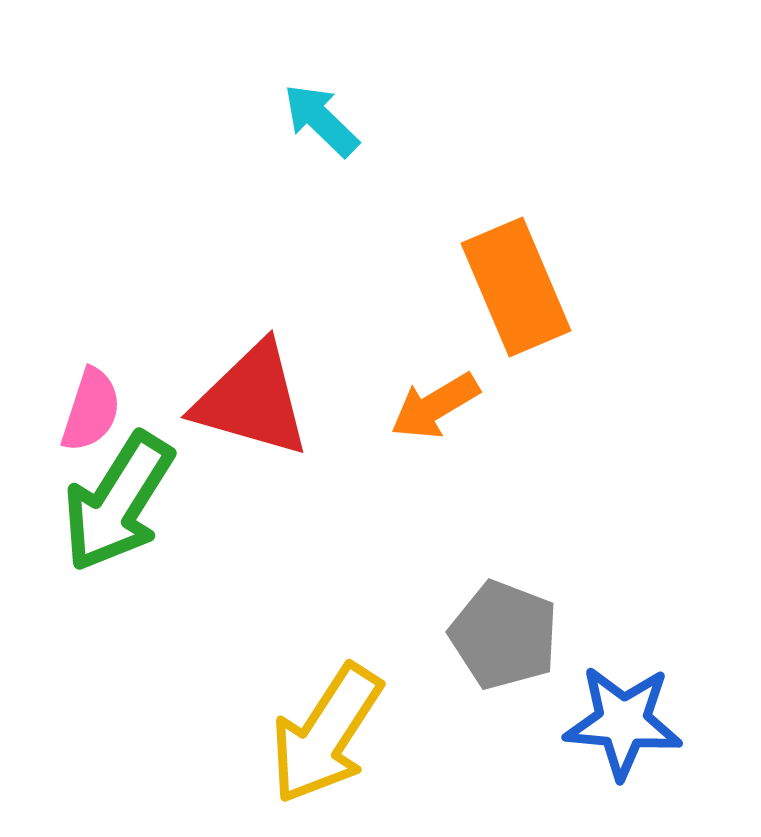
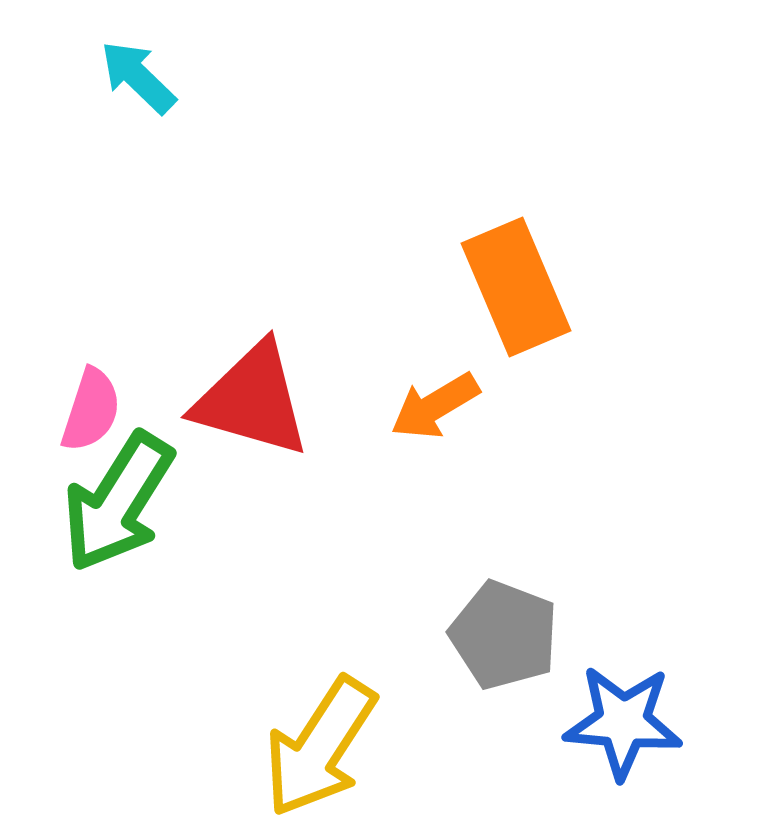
cyan arrow: moved 183 px left, 43 px up
yellow arrow: moved 6 px left, 13 px down
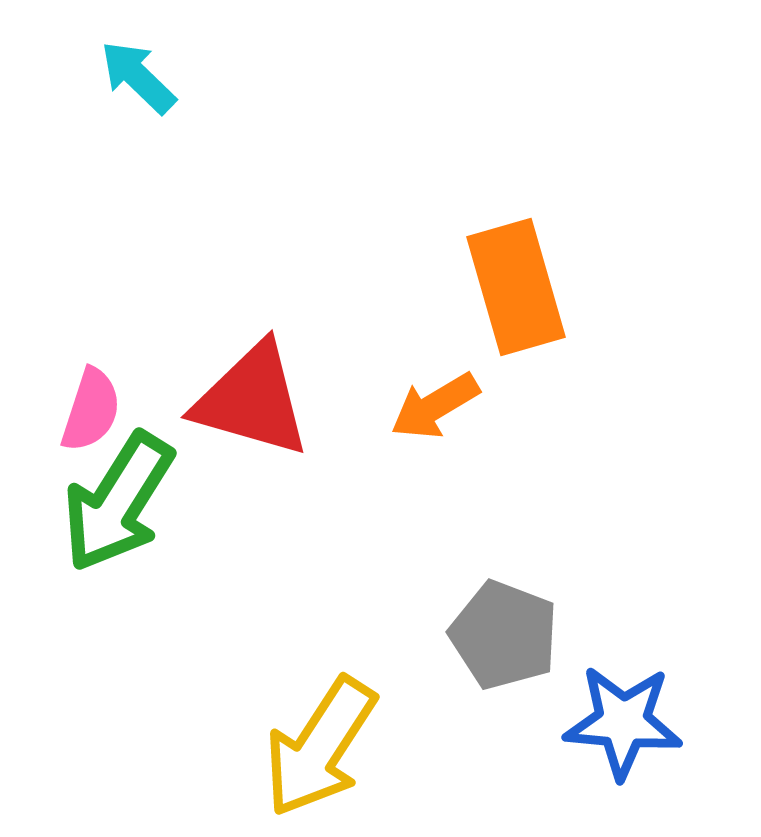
orange rectangle: rotated 7 degrees clockwise
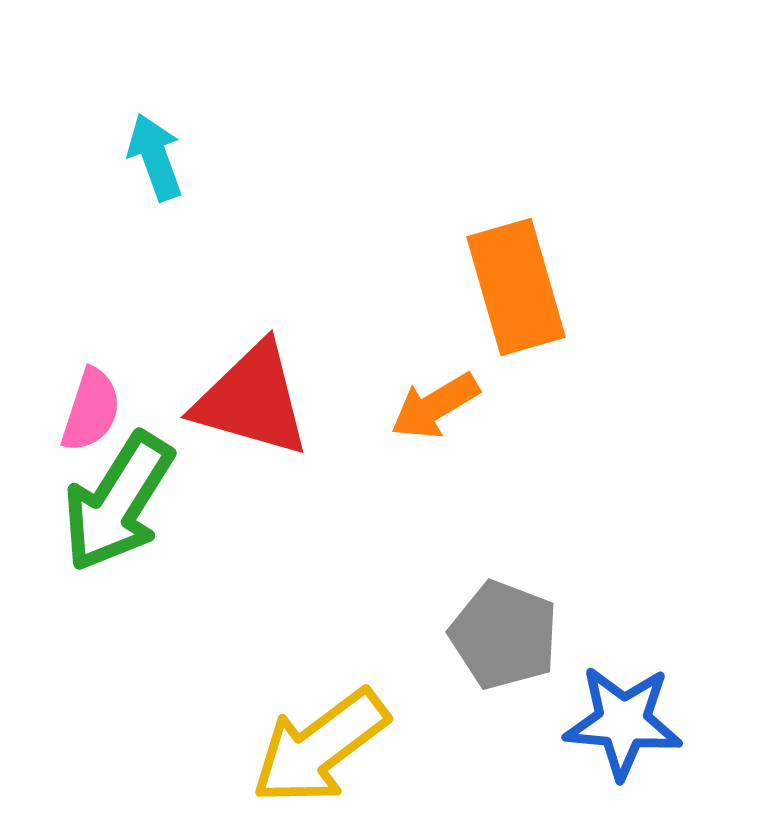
cyan arrow: moved 17 px right, 80 px down; rotated 26 degrees clockwise
yellow arrow: rotated 20 degrees clockwise
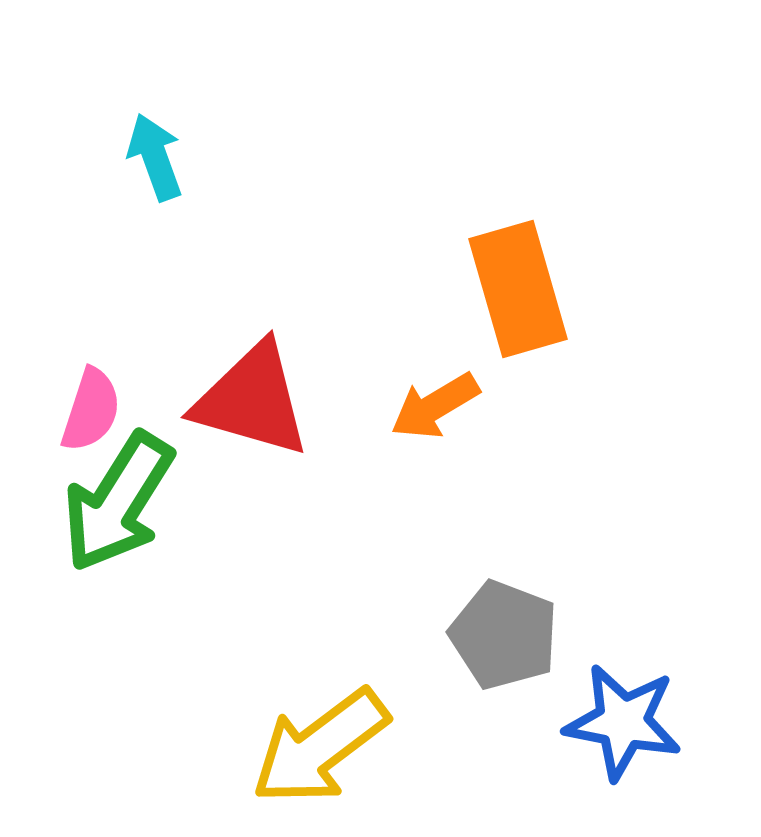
orange rectangle: moved 2 px right, 2 px down
blue star: rotated 6 degrees clockwise
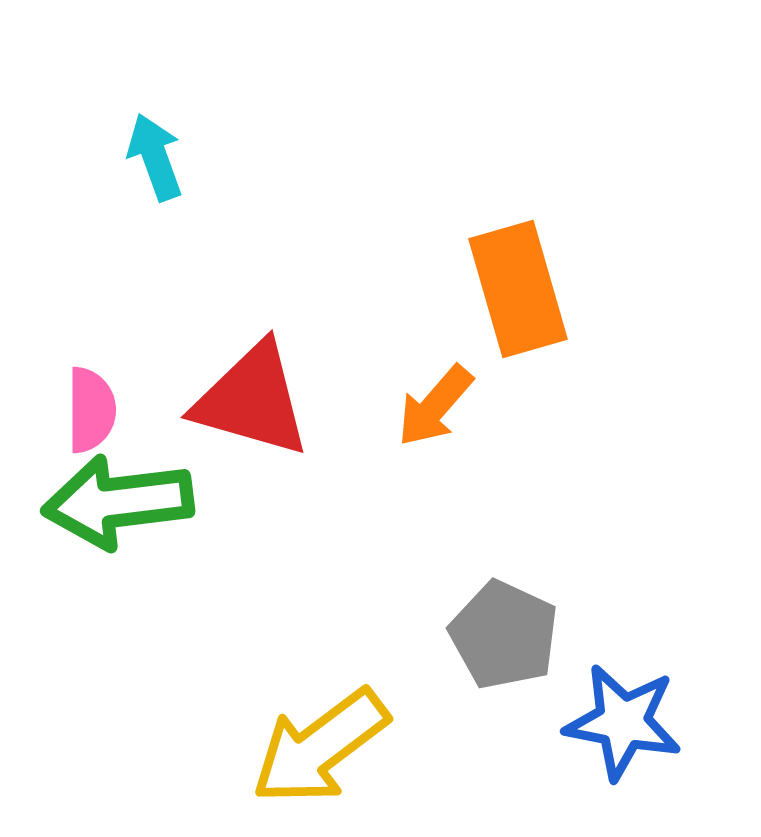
orange arrow: rotated 18 degrees counterclockwise
pink semicircle: rotated 18 degrees counterclockwise
green arrow: rotated 51 degrees clockwise
gray pentagon: rotated 4 degrees clockwise
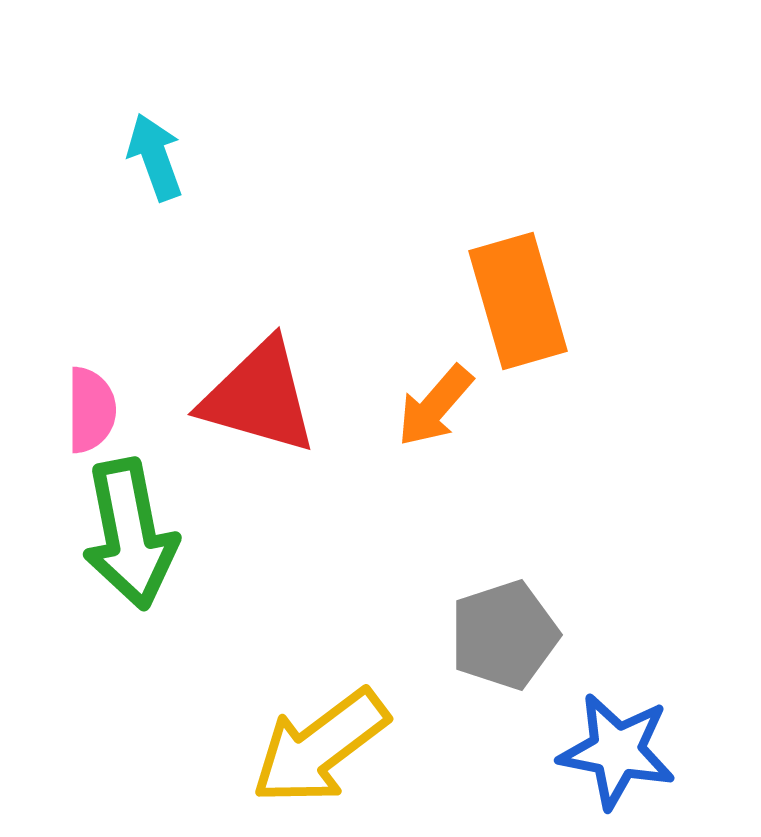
orange rectangle: moved 12 px down
red triangle: moved 7 px right, 3 px up
green arrow: moved 12 px right, 32 px down; rotated 94 degrees counterclockwise
gray pentagon: rotated 29 degrees clockwise
blue star: moved 6 px left, 29 px down
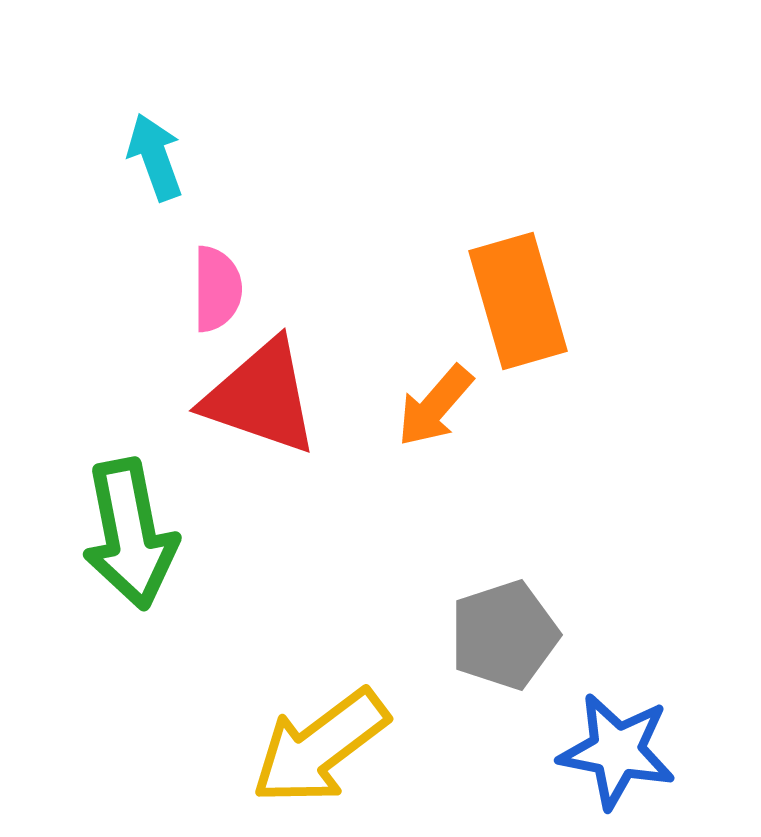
red triangle: moved 2 px right; rotated 3 degrees clockwise
pink semicircle: moved 126 px right, 121 px up
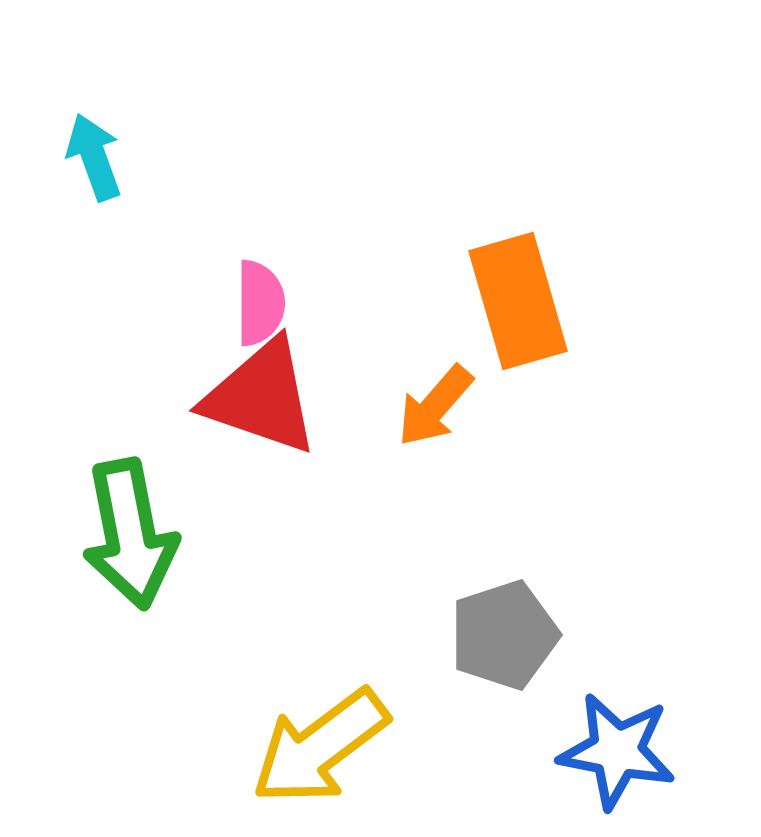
cyan arrow: moved 61 px left
pink semicircle: moved 43 px right, 14 px down
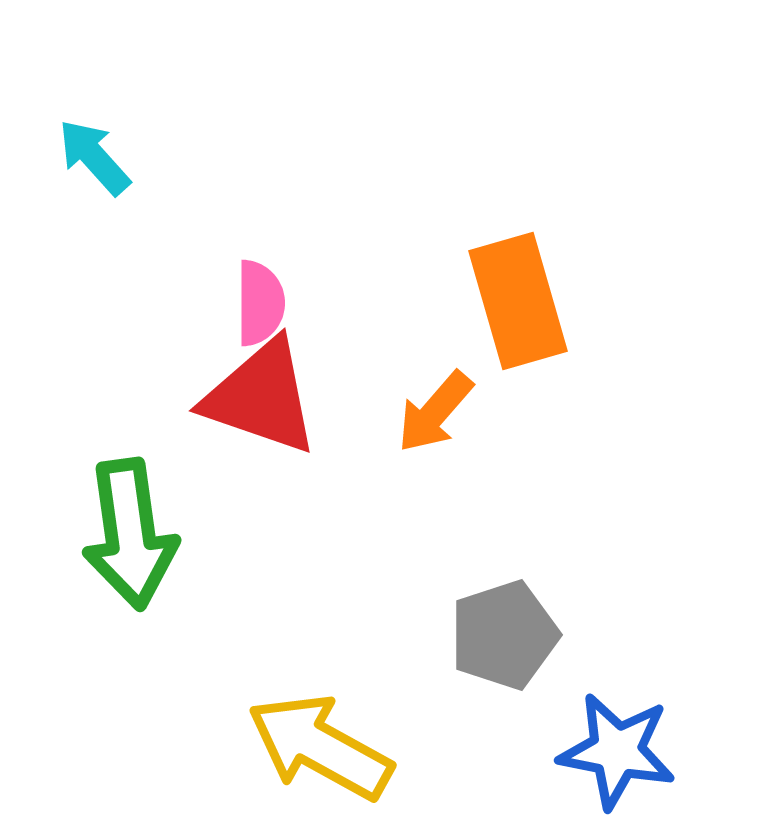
cyan arrow: rotated 22 degrees counterclockwise
orange arrow: moved 6 px down
green arrow: rotated 3 degrees clockwise
yellow arrow: rotated 66 degrees clockwise
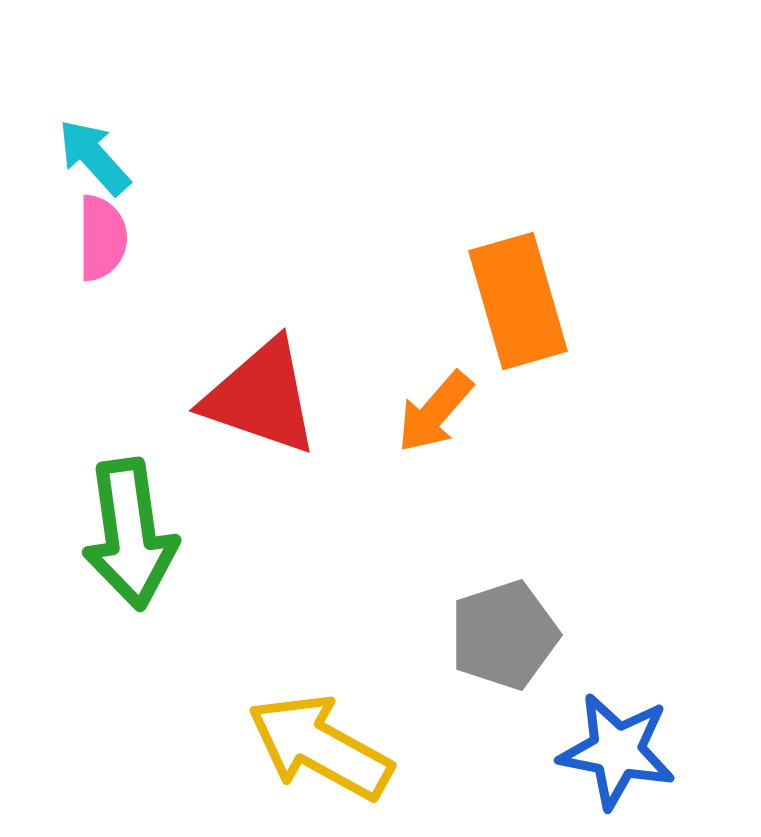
pink semicircle: moved 158 px left, 65 px up
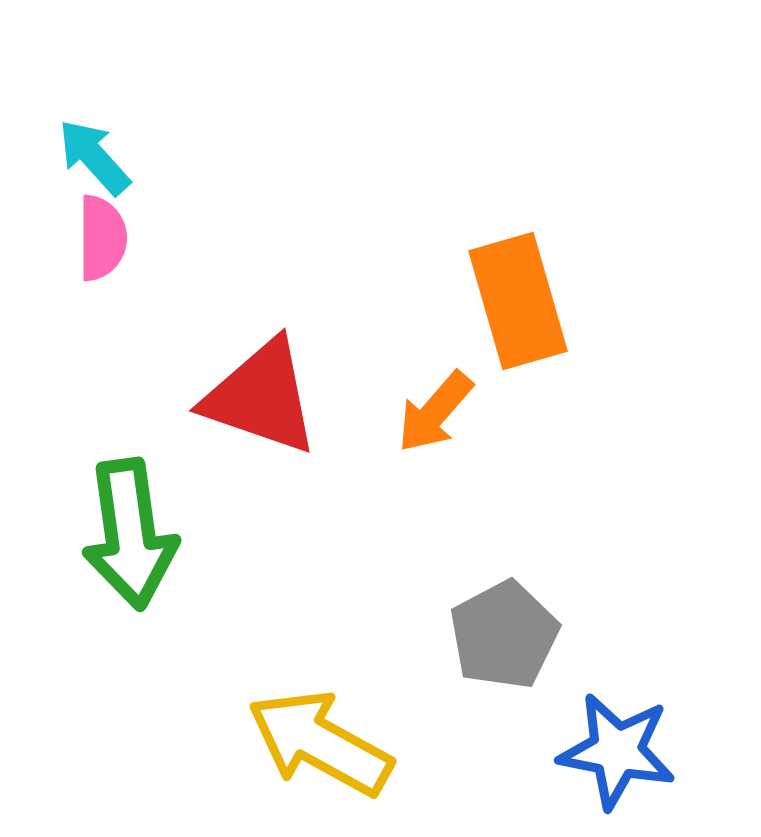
gray pentagon: rotated 10 degrees counterclockwise
yellow arrow: moved 4 px up
